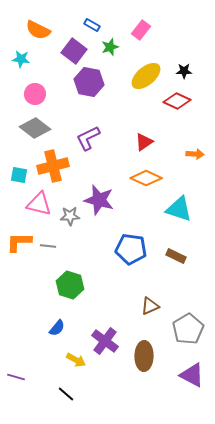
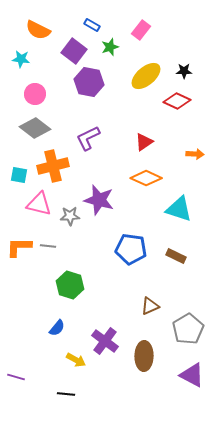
orange L-shape: moved 5 px down
black line: rotated 36 degrees counterclockwise
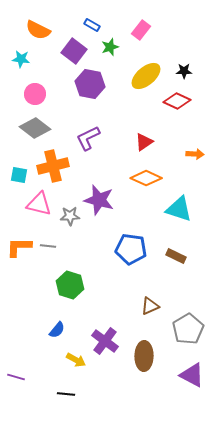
purple hexagon: moved 1 px right, 2 px down
blue semicircle: moved 2 px down
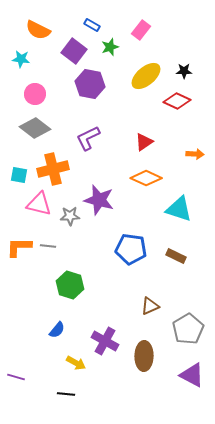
orange cross: moved 3 px down
purple cross: rotated 8 degrees counterclockwise
yellow arrow: moved 3 px down
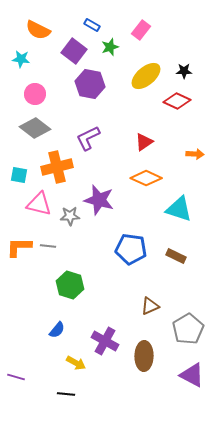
orange cross: moved 4 px right, 2 px up
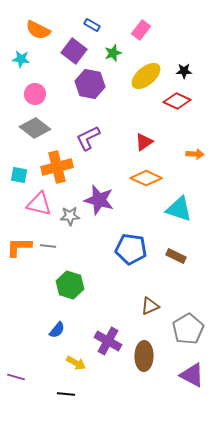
green star: moved 3 px right, 6 px down
purple cross: moved 3 px right
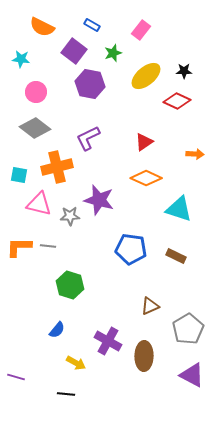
orange semicircle: moved 4 px right, 3 px up
pink circle: moved 1 px right, 2 px up
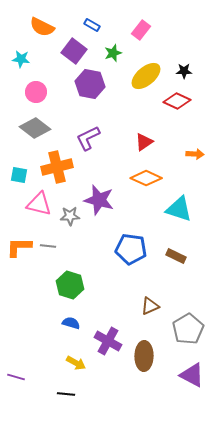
blue semicircle: moved 14 px right, 7 px up; rotated 114 degrees counterclockwise
